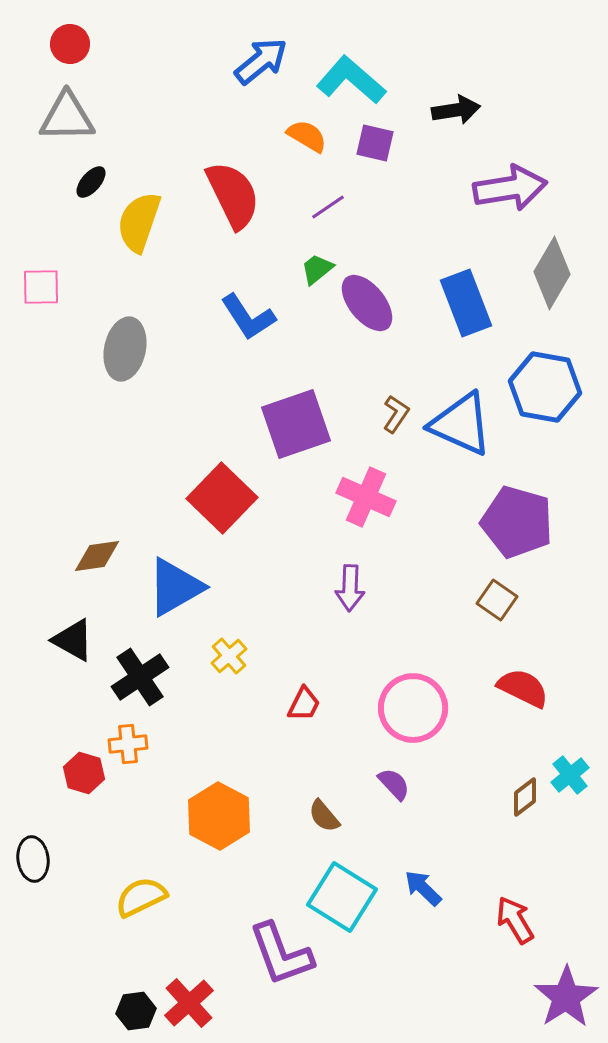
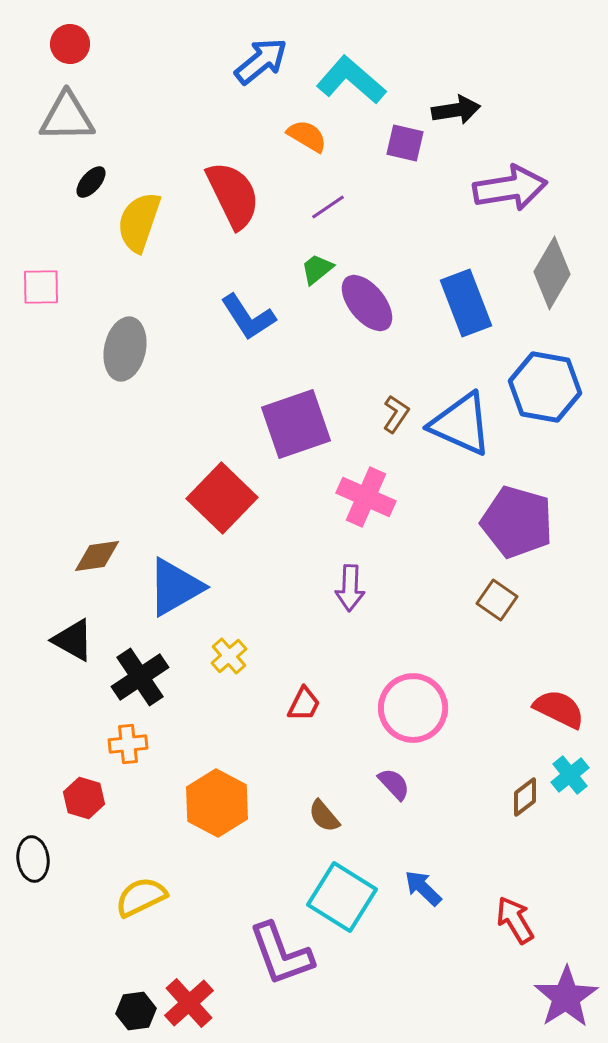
purple square at (375, 143): moved 30 px right
red semicircle at (523, 688): moved 36 px right, 21 px down
red hexagon at (84, 773): moved 25 px down
orange hexagon at (219, 816): moved 2 px left, 13 px up
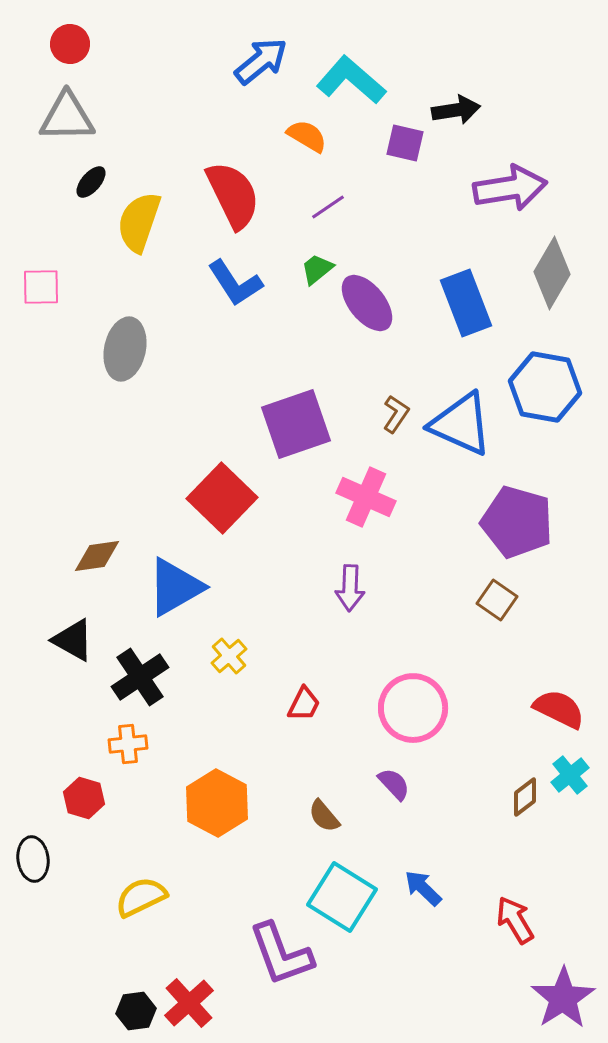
blue L-shape at (248, 317): moved 13 px left, 34 px up
purple star at (566, 997): moved 3 px left, 1 px down
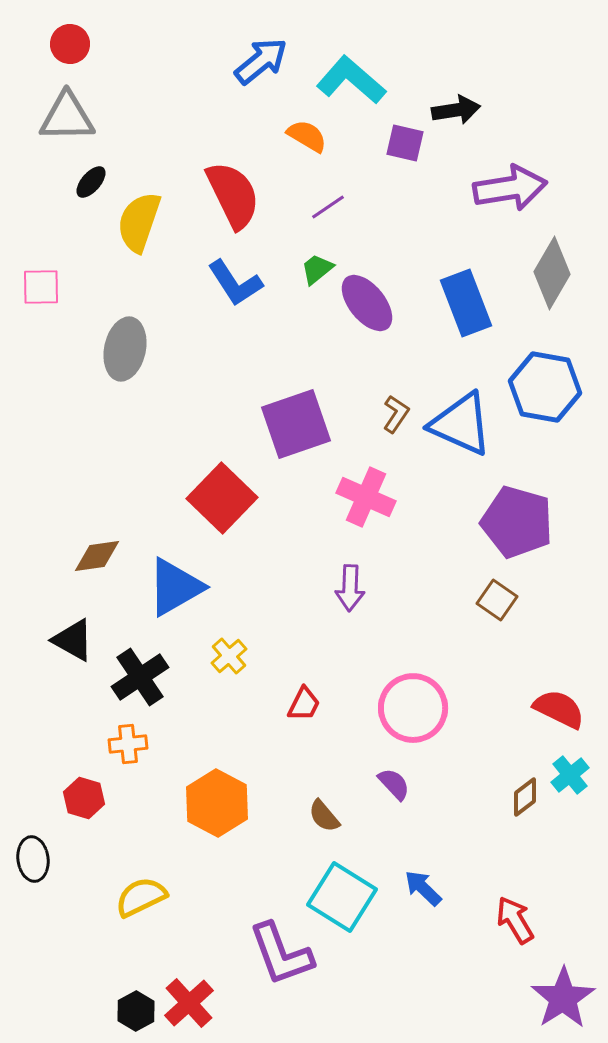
black hexagon at (136, 1011): rotated 21 degrees counterclockwise
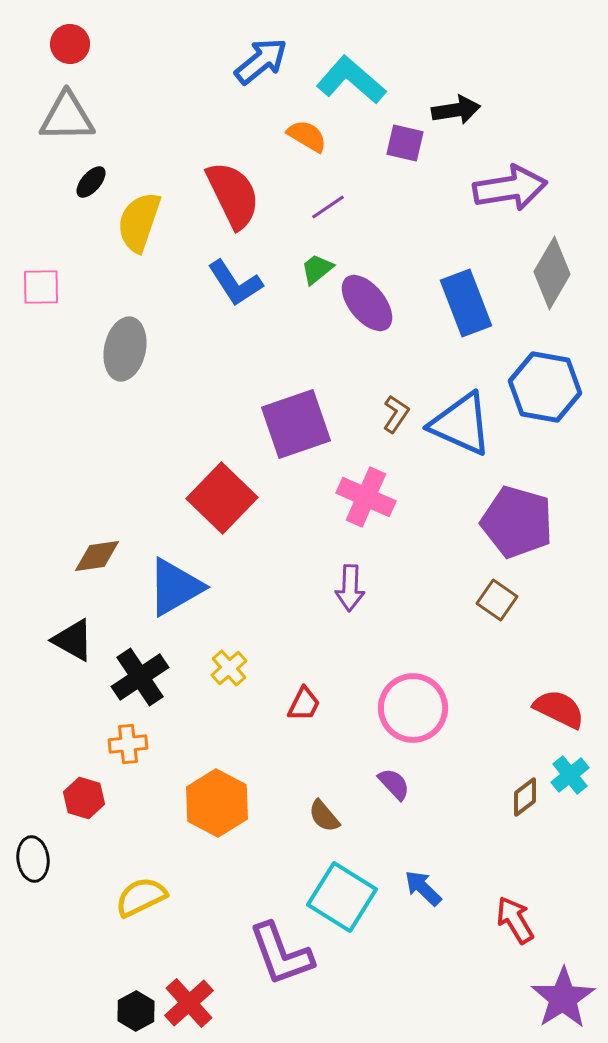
yellow cross at (229, 656): moved 12 px down
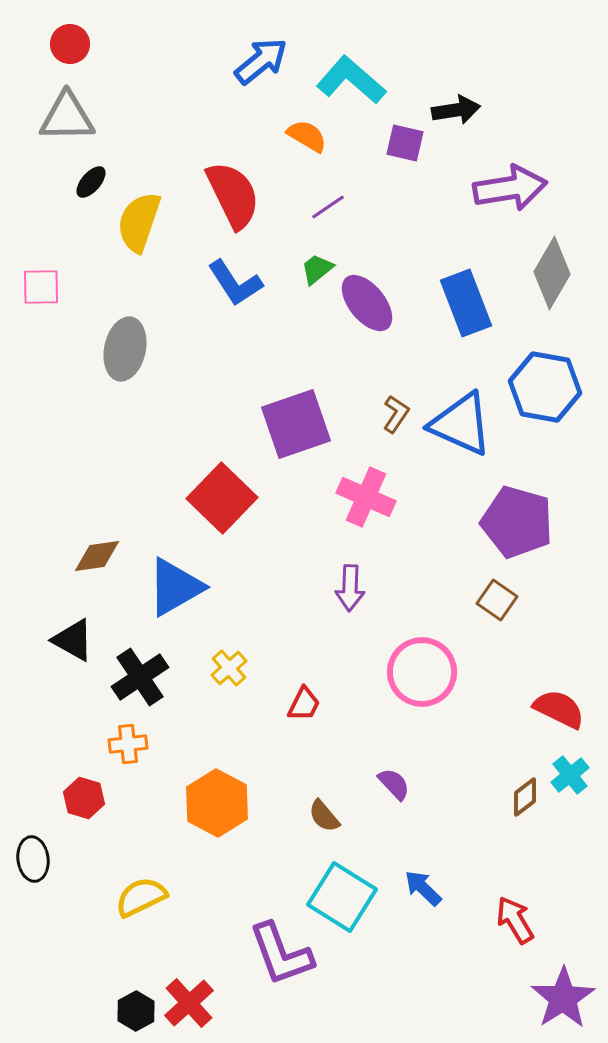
pink circle at (413, 708): moved 9 px right, 36 px up
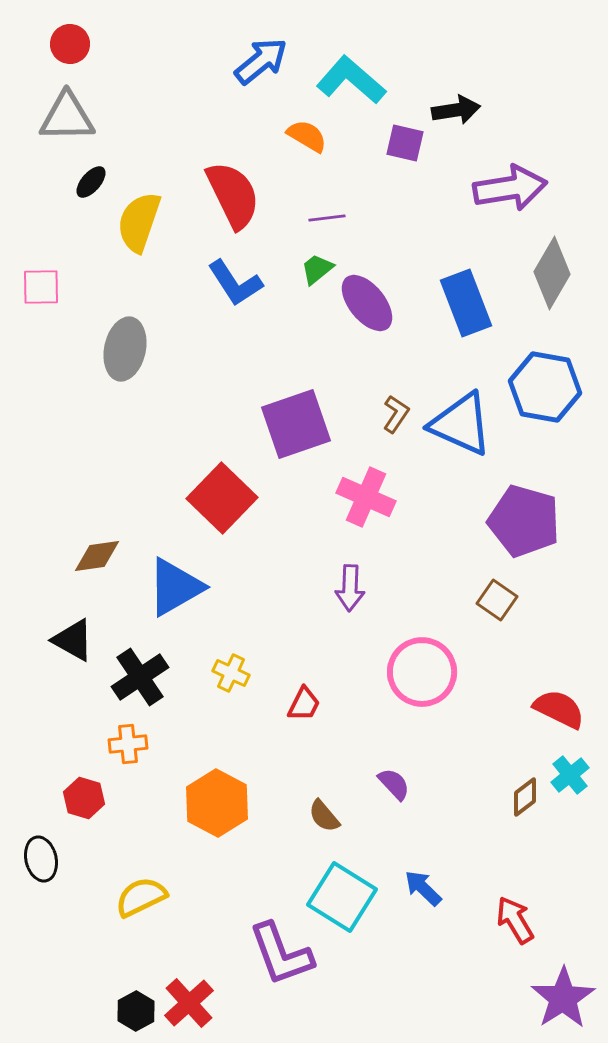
purple line at (328, 207): moved 1 px left, 11 px down; rotated 27 degrees clockwise
purple pentagon at (517, 522): moved 7 px right, 1 px up
yellow cross at (229, 668): moved 2 px right, 5 px down; rotated 24 degrees counterclockwise
black ellipse at (33, 859): moved 8 px right; rotated 6 degrees counterclockwise
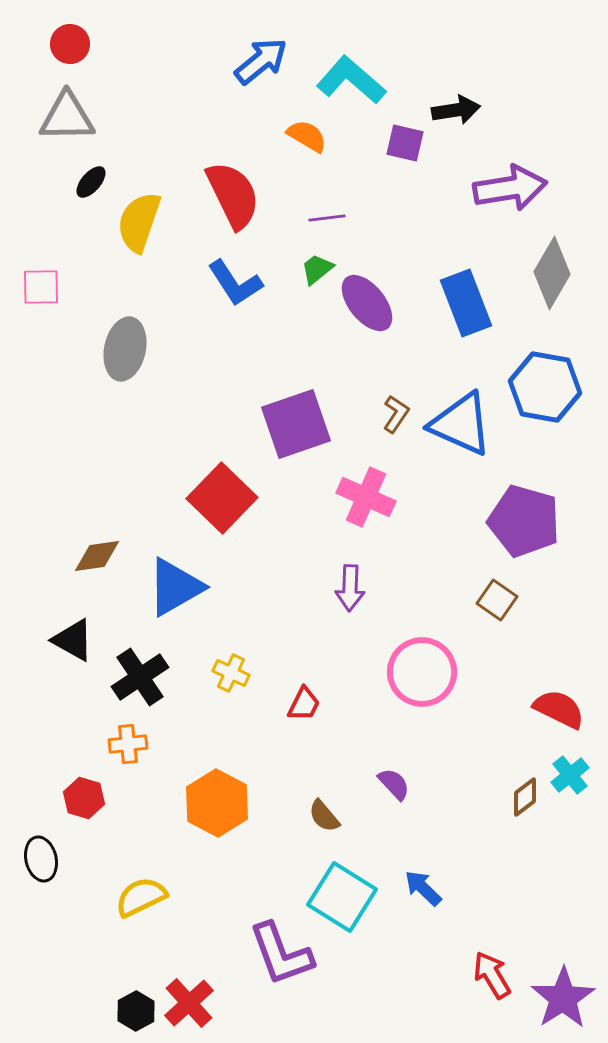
red arrow at (515, 920): moved 23 px left, 55 px down
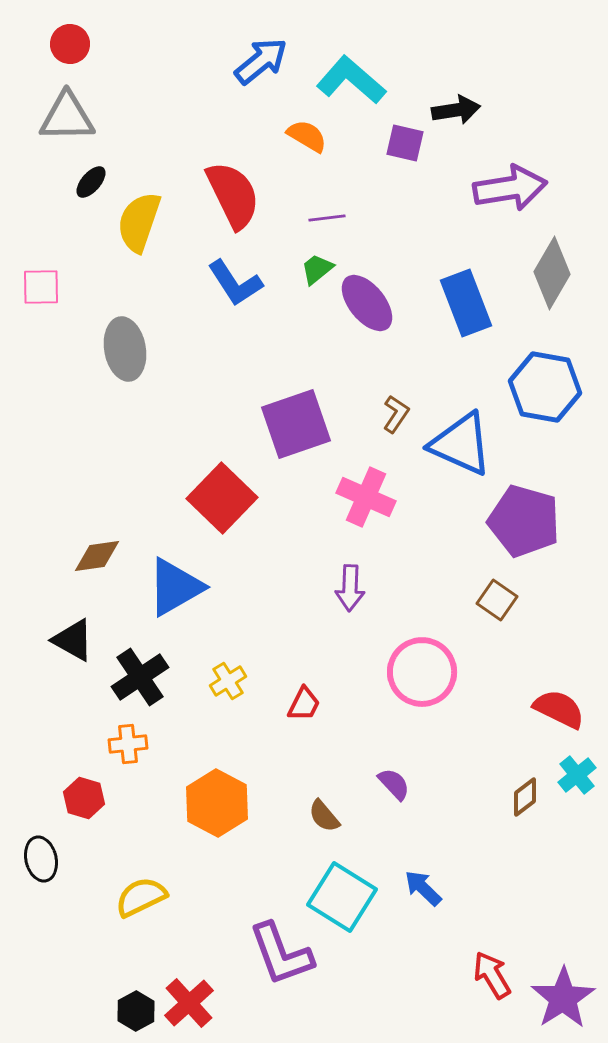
gray ellipse at (125, 349): rotated 22 degrees counterclockwise
blue triangle at (461, 424): moved 20 px down
yellow cross at (231, 673): moved 3 px left, 8 px down; rotated 33 degrees clockwise
cyan cross at (570, 775): moved 7 px right
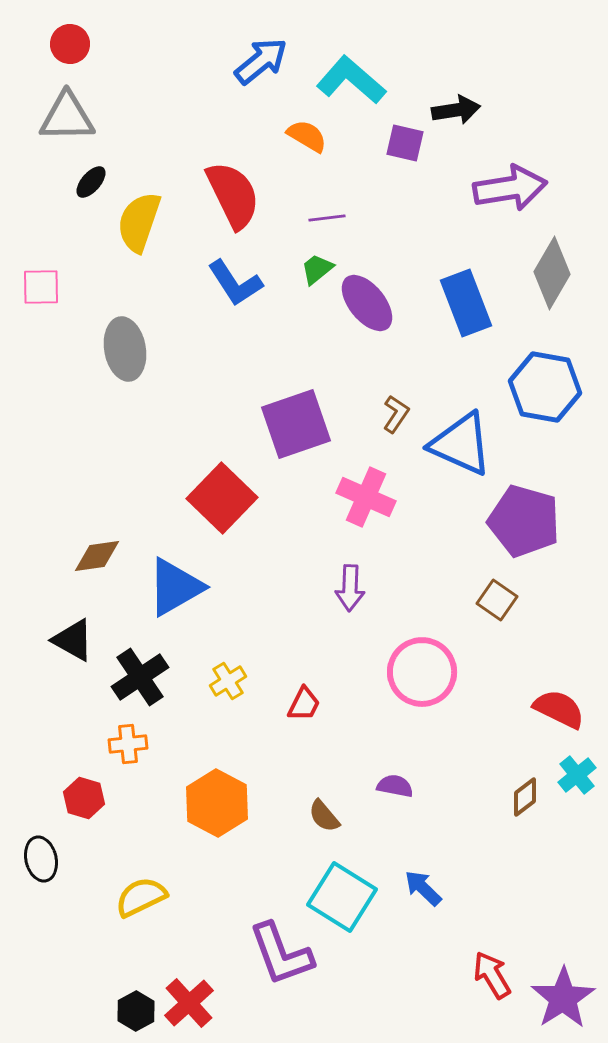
purple semicircle at (394, 784): moved 1 px right, 2 px down; rotated 36 degrees counterclockwise
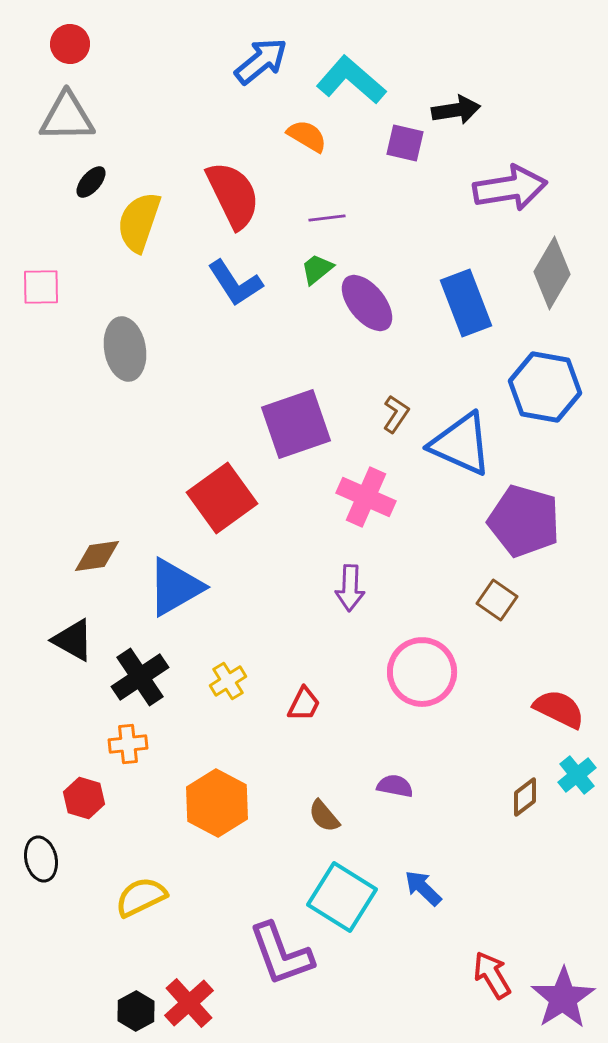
red square at (222, 498): rotated 10 degrees clockwise
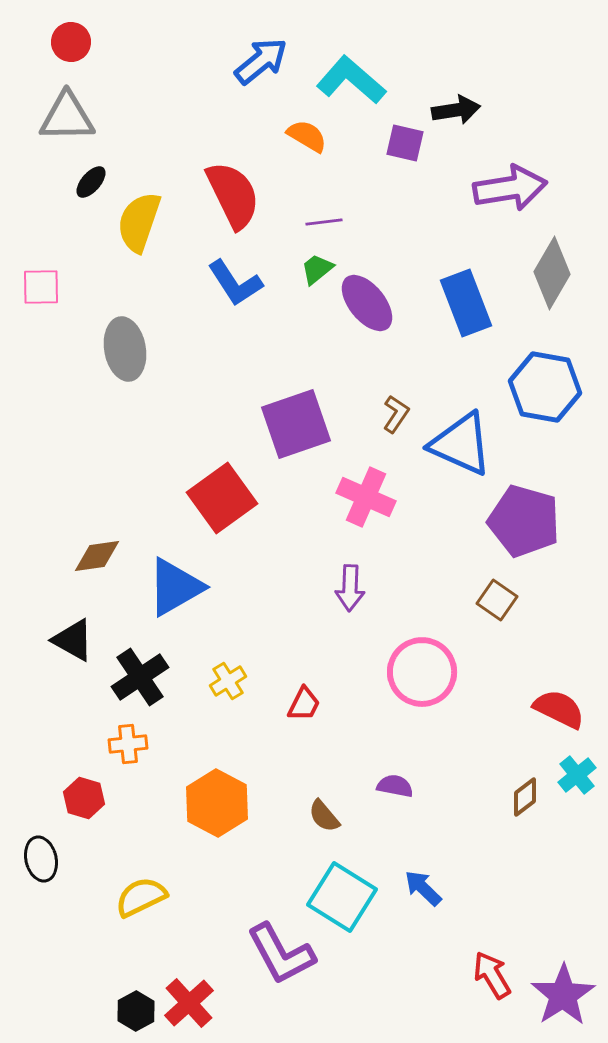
red circle at (70, 44): moved 1 px right, 2 px up
purple line at (327, 218): moved 3 px left, 4 px down
purple L-shape at (281, 954): rotated 8 degrees counterclockwise
purple star at (563, 998): moved 3 px up
